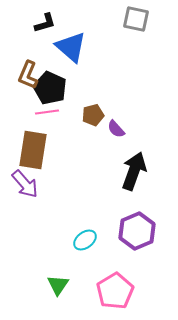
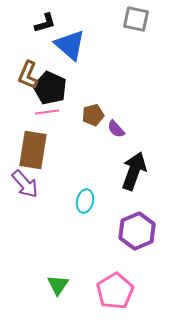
blue triangle: moved 1 px left, 2 px up
cyan ellipse: moved 39 px up; rotated 40 degrees counterclockwise
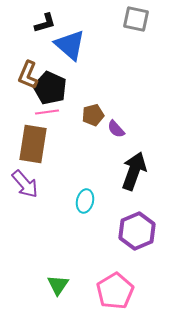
brown rectangle: moved 6 px up
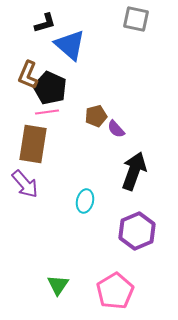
brown pentagon: moved 3 px right, 1 px down
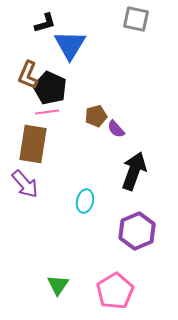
blue triangle: rotated 20 degrees clockwise
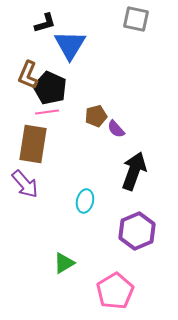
green triangle: moved 6 px right, 22 px up; rotated 25 degrees clockwise
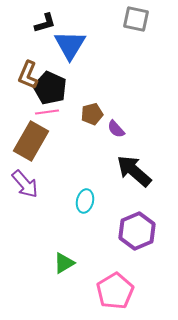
brown pentagon: moved 4 px left, 2 px up
brown rectangle: moved 2 px left, 3 px up; rotated 21 degrees clockwise
black arrow: rotated 69 degrees counterclockwise
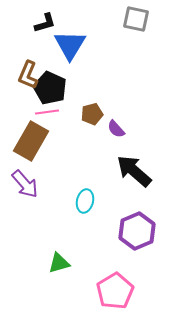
green triangle: moved 5 px left; rotated 15 degrees clockwise
